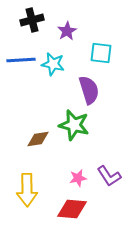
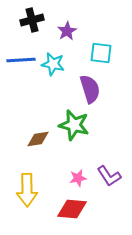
purple semicircle: moved 1 px right, 1 px up
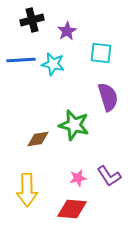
purple semicircle: moved 18 px right, 8 px down
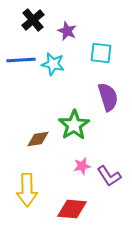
black cross: moved 1 px right; rotated 25 degrees counterclockwise
purple star: rotated 18 degrees counterclockwise
green star: rotated 24 degrees clockwise
pink star: moved 4 px right, 12 px up
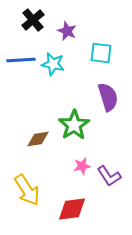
yellow arrow: rotated 32 degrees counterclockwise
red diamond: rotated 12 degrees counterclockwise
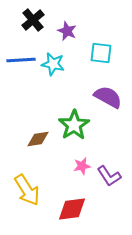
purple semicircle: rotated 44 degrees counterclockwise
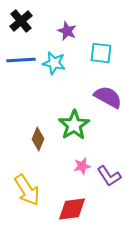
black cross: moved 12 px left, 1 px down
cyan star: moved 1 px right, 1 px up
brown diamond: rotated 60 degrees counterclockwise
